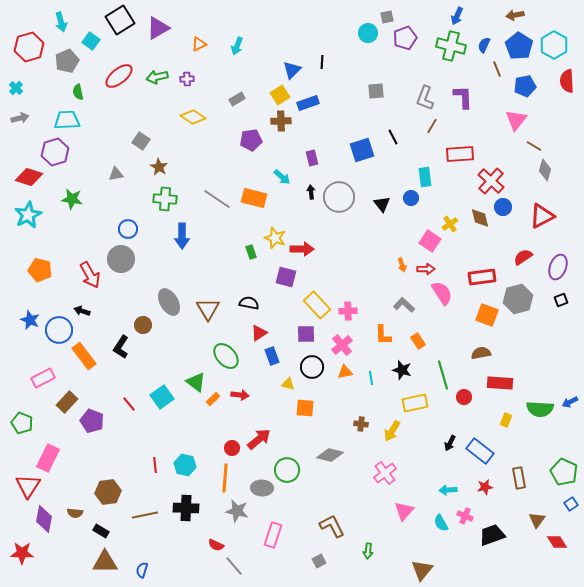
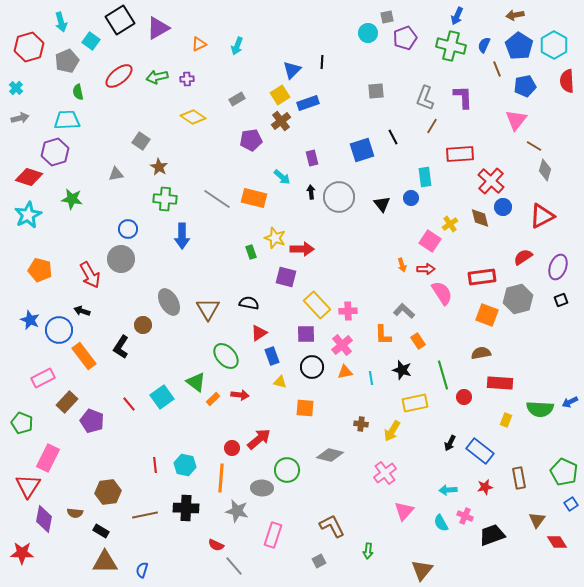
brown cross at (281, 121): rotated 36 degrees counterclockwise
gray L-shape at (404, 305): moved 6 px down
yellow triangle at (288, 384): moved 8 px left, 2 px up
orange line at (225, 478): moved 4 px left
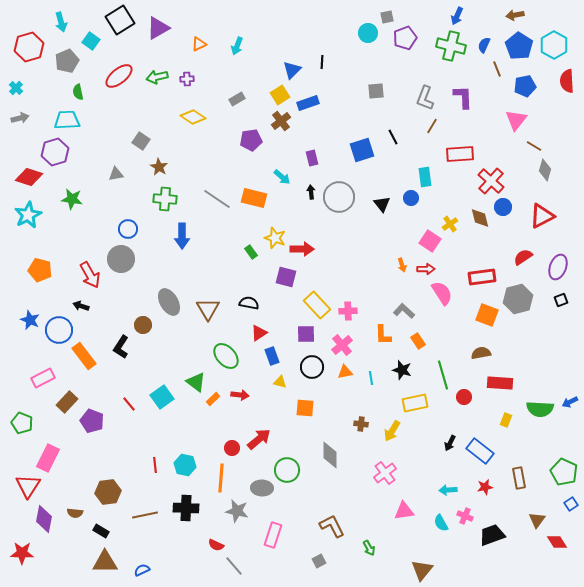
green rectangle at (251, 252): rotated 16 degrees counterclockwise
black arrow at (82, 311): moved 1 px left, 5 px up
gray diamond at (330, 455): rotated 76 degrees clockwise
pink triangle at (404, 511): rotated 40 degrees clockwise
green arrow at (368, 551): moved 1 px right, 3 px up; rotated 35 degrees counterclockwise
blue semicircle at (142, 570): rotated 49 degrees clockwise
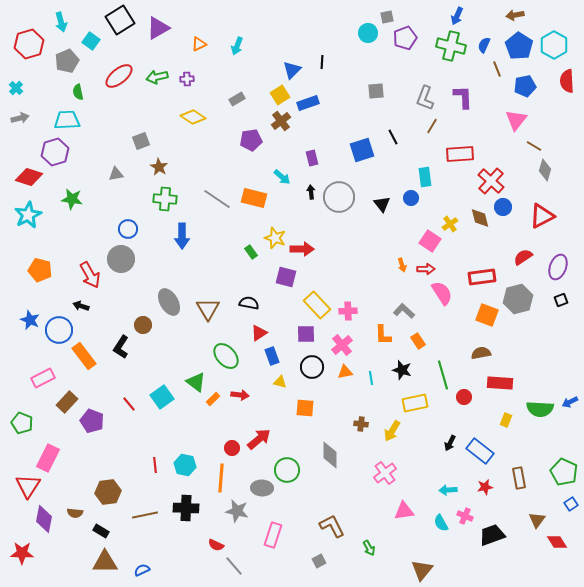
red hexagon at (29, 47): moved 3 px up
gray square at (141, 141): rotated 36 degrees clockwise
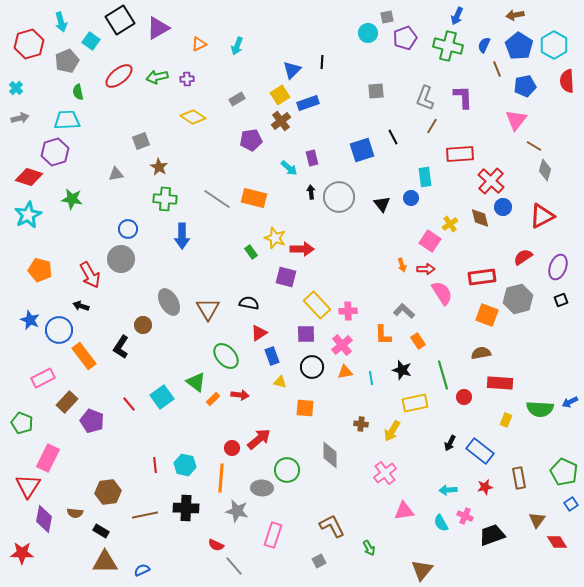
green cross at (451, 46): moved 3 px left
cyan arrow at (282, 177): moved 7 px right, 9 px up
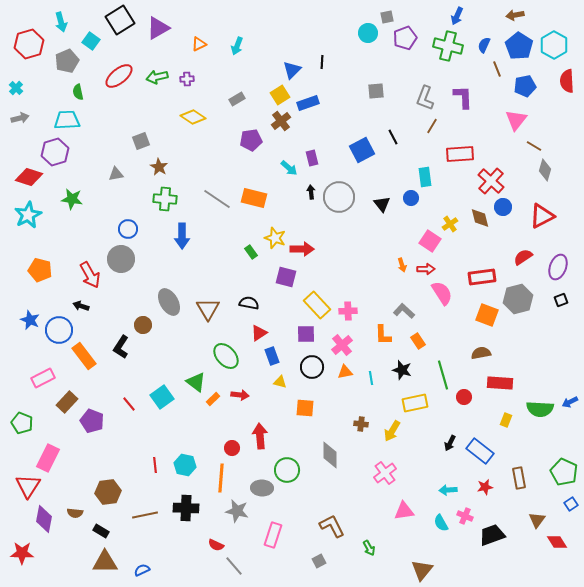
blue square at (362, 150): rotated 10 degrees counterclockwise
red arrow at (259, 439): moved 1 px right, 3 px up; rotated 55 degrees counterclockwise
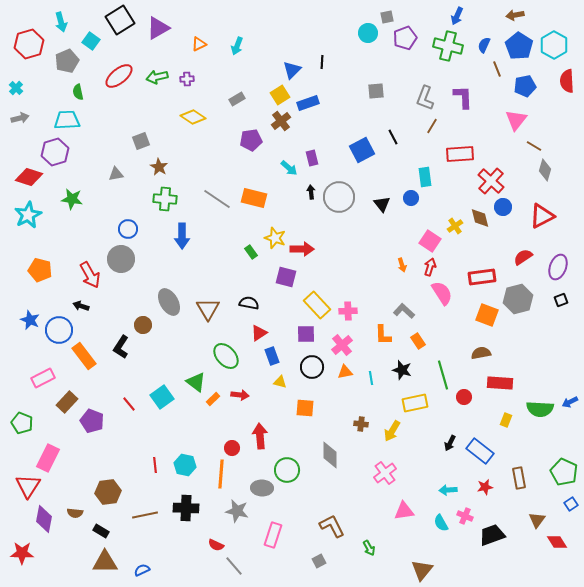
yellow cross at (450, 224): moved 5 px right, 2 px down
red arrow at (426, 269): moved 4 px right, 2 px up; rotated 72 degrees counterclockwise
orange line at (221, 478): moved 4 px up
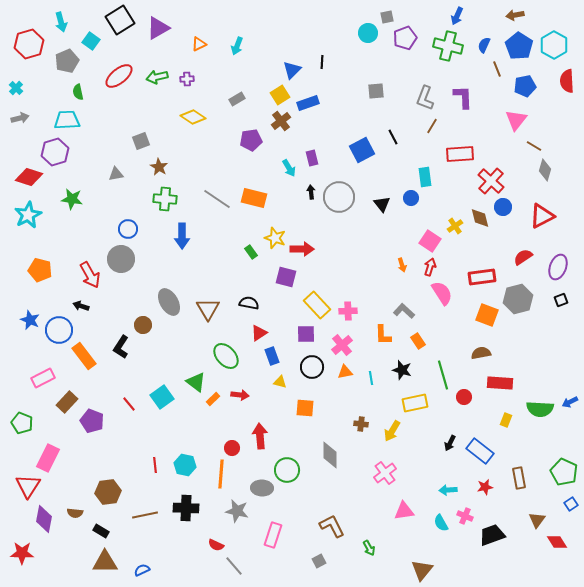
cyan arrow at (289, 168): rotated 18 degrees clockwise
